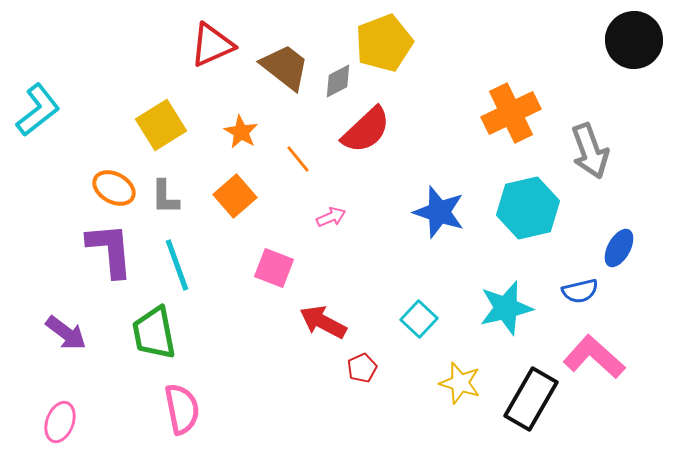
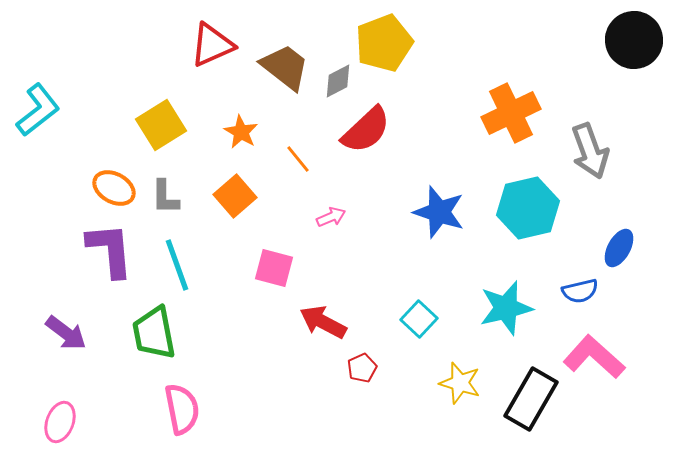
pink square: rotated 6 degrees counterclockwise
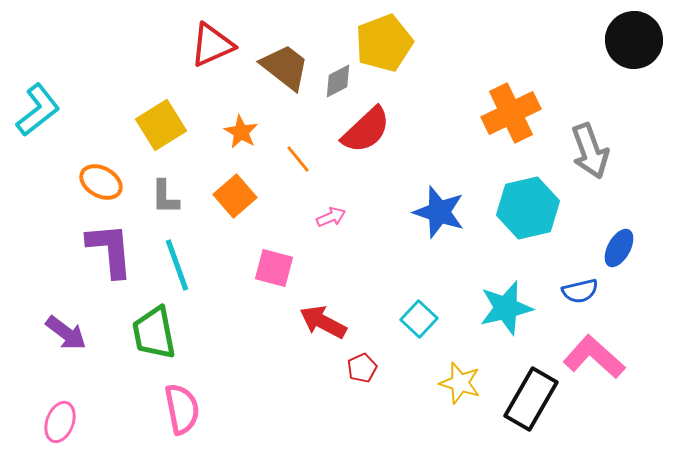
orange ellipse: moved 13 px left, 6 px up
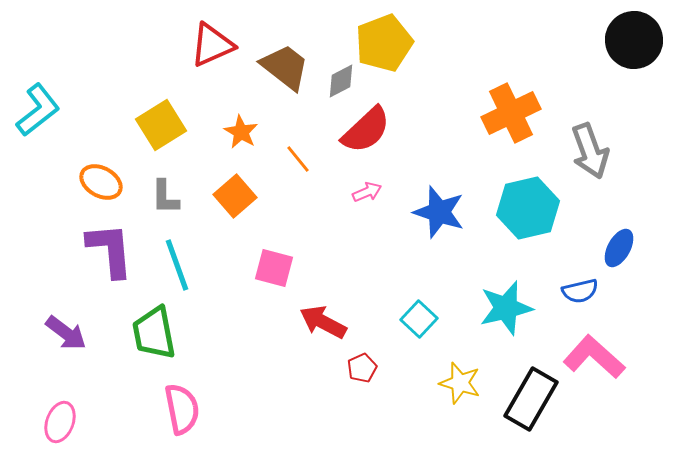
gray diamond: moved 3 px right
pink arrow: moved 36 px right, 25 px up
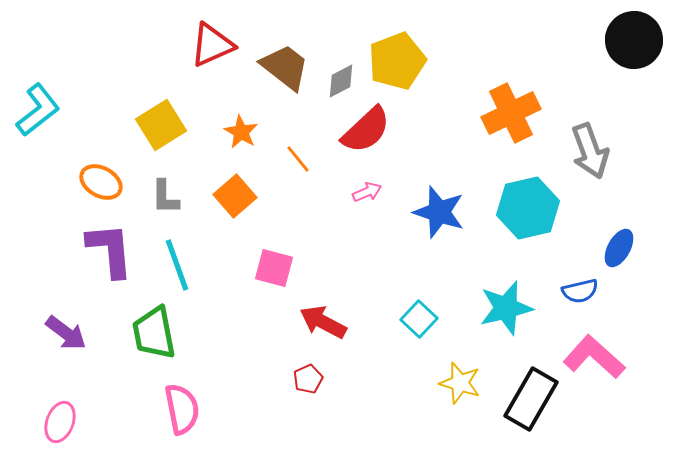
yellow pentagon: moved 13 px right, 18 px down
red pentagon: moved 54 px left, 11 px down
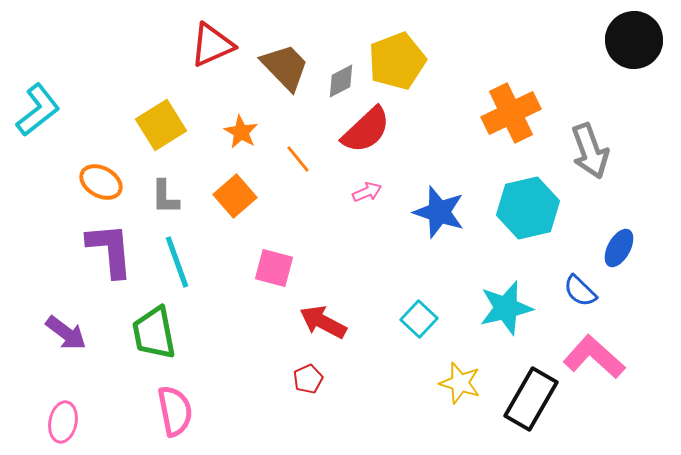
brown trapezoid: rotated 8 degrees clockwise
cyan line: moved 3 px up
blue semicircle: rotated 57 degrees clockwise
pink semicircle: moved 7 px left, 2 px down
pink ellipse: moved 3 px right; rotated 9 degrees counterclockwise
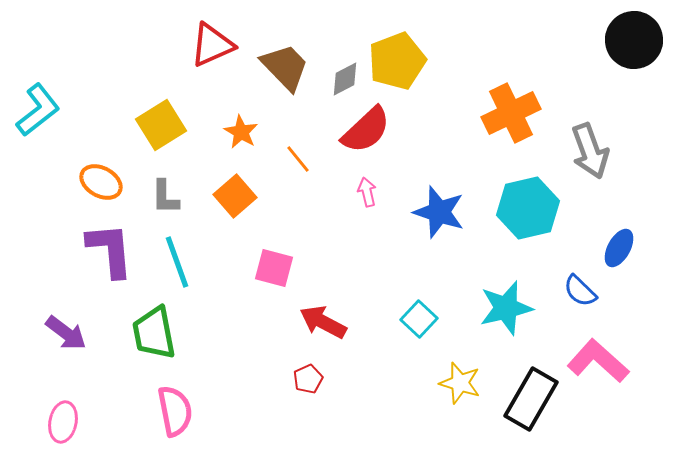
gray diamond: moved 4 px right, 2 px up
pink arrow: rotated 80 degrees counterclockwise
pink L-shape: moved 4 px right, 4 px down
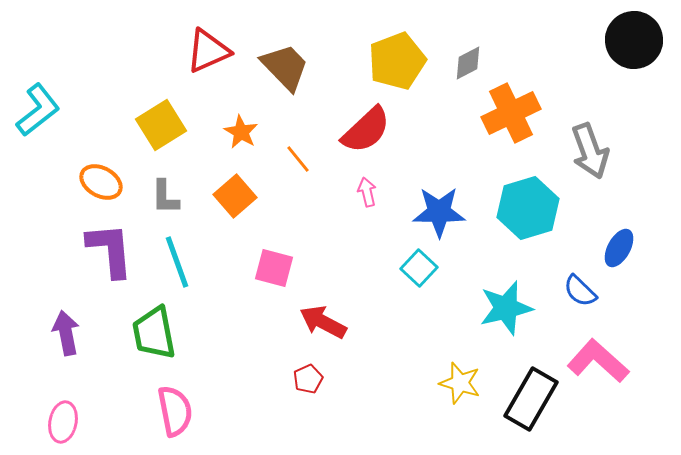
red triangle: moved 4 px left, 6 px down
gray diamond: moved 123 px right, 16 px up
cyan hexagon: rotated 4 degrees counterclockwise
blue star: rotated 18 degrees counterclockwise
cyan square: moved 51 px up
purple arrow: rotated 138 degrees counterclockwise
